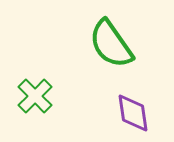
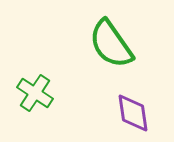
green cross: moved 3 px up; rotated 12 degrees counterclockwise
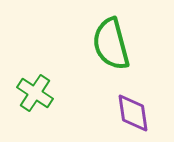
green semicircle: rotated 20 degrees clockwise
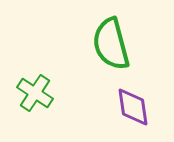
purple diamond: moved 6 px up
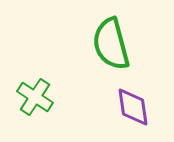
green cross: moved 4 px down
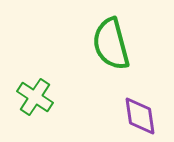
purple diamond: moved 7 px right, 9 px down
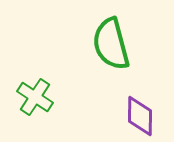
purple diamond: rotated 9 degrees clockwise
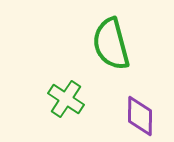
green cross: moved 31 px right, 2 px down
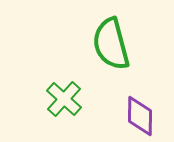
green cross: moved 2 px left; rotated 9 degrees clockwise
